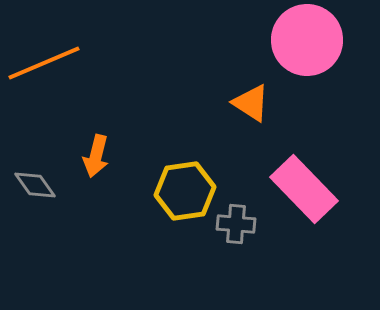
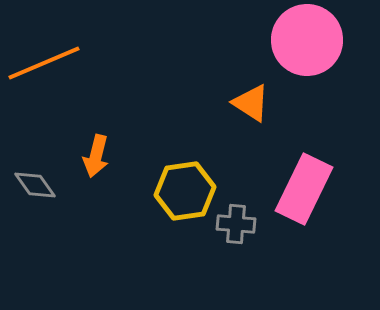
pink rectangle: rotated 70 degrees clockwise
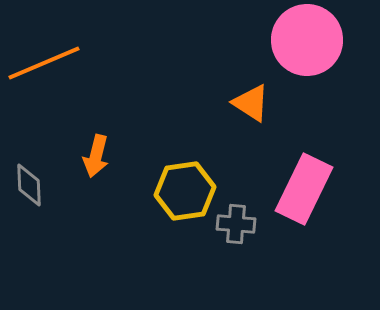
gray diamond: moved 6 px left; rotated 33 degrees clockwise
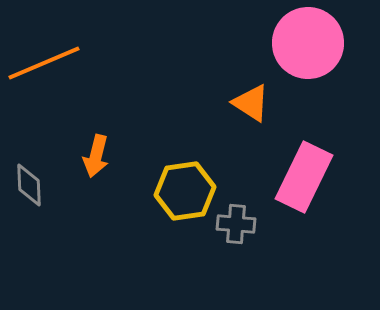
pink circle: moved 1 px right, 3 px down
pink rectangle: moved 12 px up
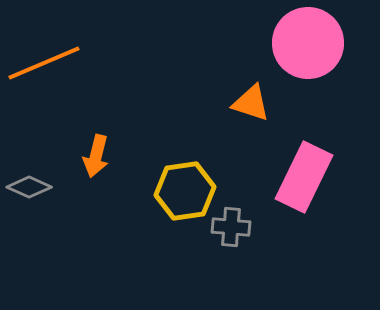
orange triangle: rotated 15 degrees counterclockwise
gray diamond: moved 2 px down; rotated 63 degrees counterclockwise
gray cross: moved 5 px left, 3 px down
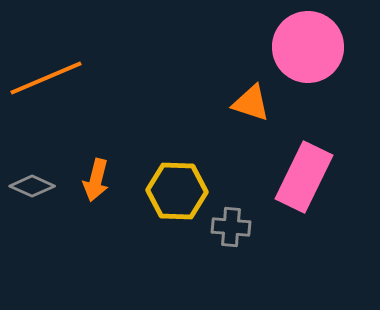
pink circle: moved 4 px down
orange line: moved 2 px right, 15 px down
orange arrow: moved 24 px down
gray diamond: moved 3 px right, 1 px up
yellow hexagon: moved 8 px left; rotated 10 degrees clockwise
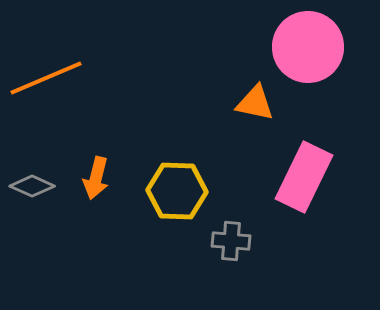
orange triangle: moved 4 px right; rotated 6 degrees counterclockwise
orange arrow: moved 2 px up
gray cross: moved 14 px down
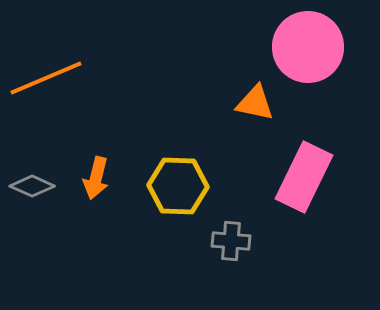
yellow hexagon: moved 1 px right, 5 px up
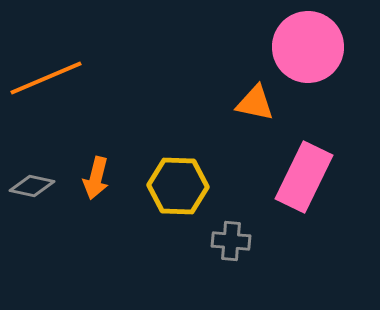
gray diamond: rotated 12 degrees counterclockwise
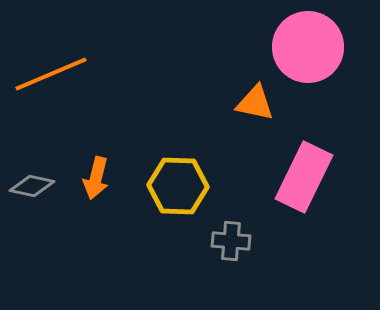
orange line: moved 5 px right, 4 px up
